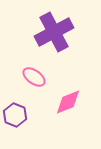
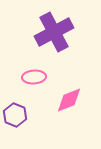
pink ellipse: rotated 40 degrees counterclockwise
pink diamond: moved 1 px right, 2 px up
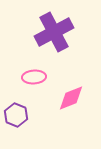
pink diamond: moved 2 px right, 2 px up
purple hexagon: moved 1 px right
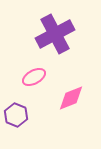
purple cross: moved 1 px right, 2 px down
pink ellipse: rotated 25 degrees counterclockwise
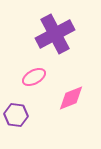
purple hexagon: rotated 15 degrees counterclockwise
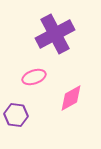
pink ellipse: rotated 10 degrees clockwise
pink diamond: rotated 8 degrees counterclockwise
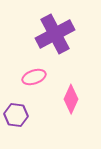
pink diamond: moved 1 px down; rotated 36 degrees counterclockwise
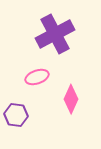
pink ellipse: moved 3 px right
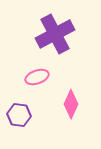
pink diamond: moved 5 px down
purple hexagon: moved 3 px right
